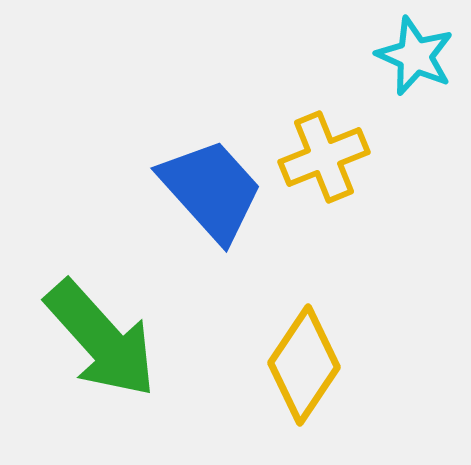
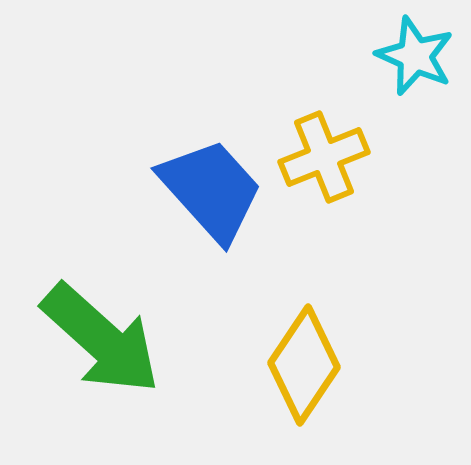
green arrow: rotated 6 degrees counterclockwise
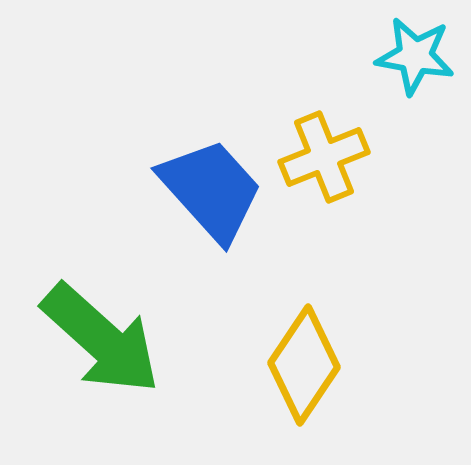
cyan star: rotated 14 degrees counterclockwise
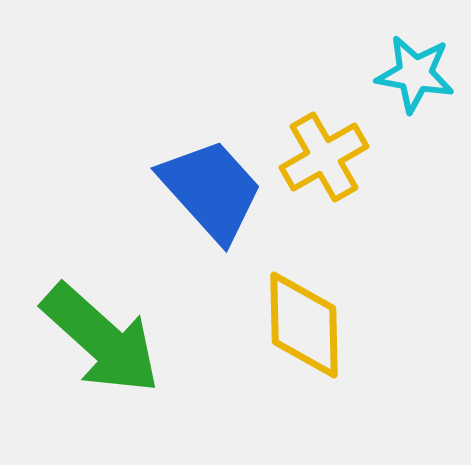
cyan star: moved 18 px down
yellow cross: rotated 8 degrees counterclockwise
yellow diamond: moved 40 px up; rotated 35 degrees counterclockwise
